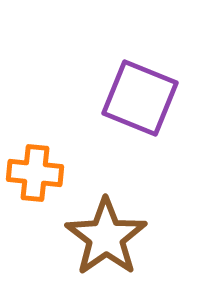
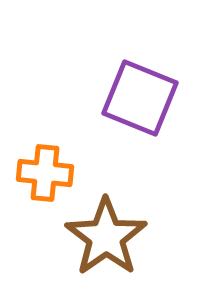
orange cross: moved 10 px right
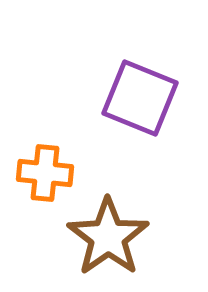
brown star: moved 2 px right
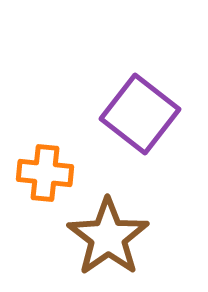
purple square: moved 16 px down; rotated 16 degrees clockwise
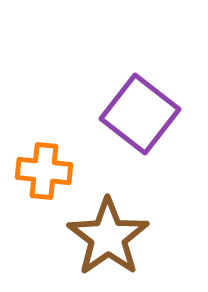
orange cross: moved 1 px left, 2 px up
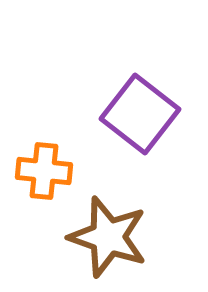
brown star: rotated 18 degrees counterclockwise
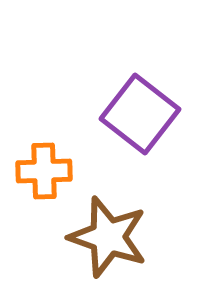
orange cross: rotated 8 degrees counterclockwise
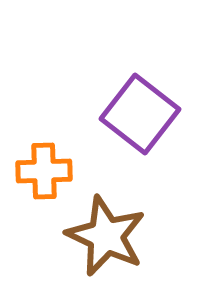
brown star: moved 2 px left, 1 px up; rotated 6 degrees clockwise
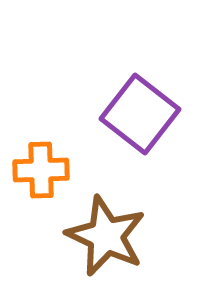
orange cross: moved 3 px left, 1 px up
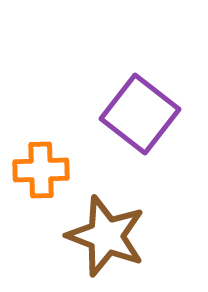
brown star: rotated 4 degrees counterclockwise
